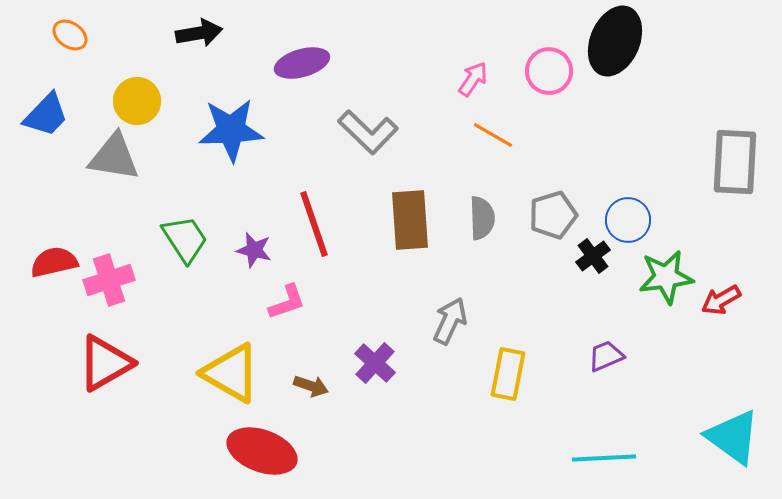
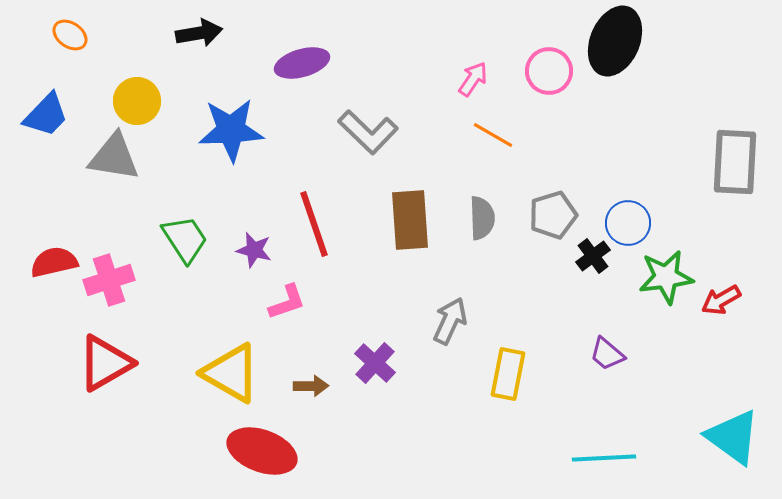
blue circle: moved 3 px down
purple trapezoid: moved 1 px right, 2 px up; rotated 117 degrees counterclockwise
brown arrow: rotated 20 degrees counterclockwise
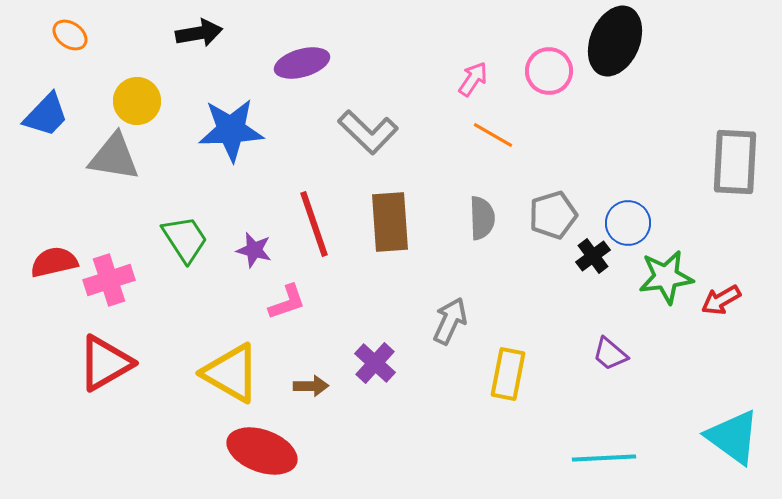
brown rectangle: moved 20 px left, 2 px down
purple trapezoid: moved 3 px right
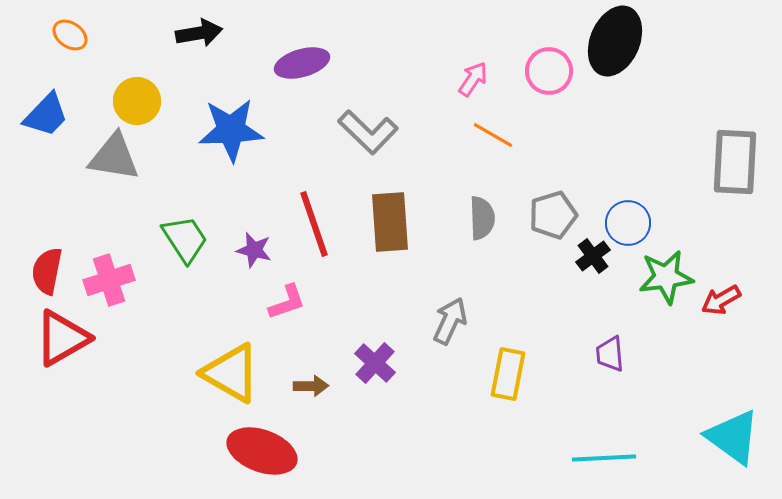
red semicircle: moved 7 px left, 9 px down; rotated 66 degrees counterclockwise
purple trapezoid: rotated 45 degrees clockwise
red triangle: moved 43 px left, 25 px up
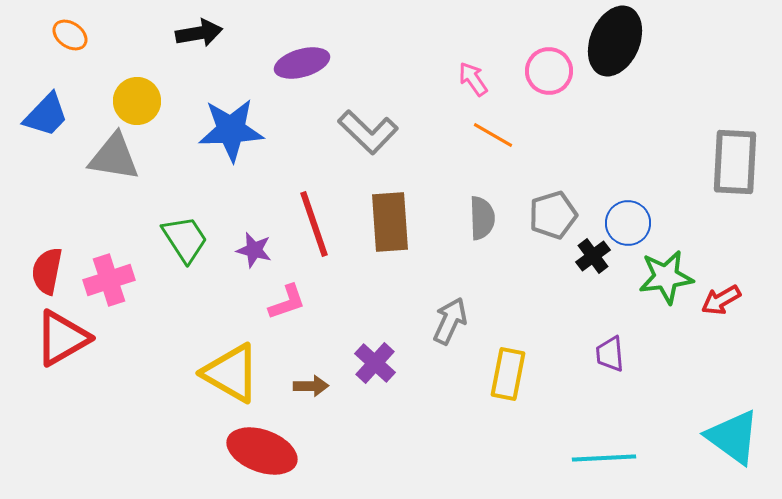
pink arrow: rotated 69 degrees counterclockwise
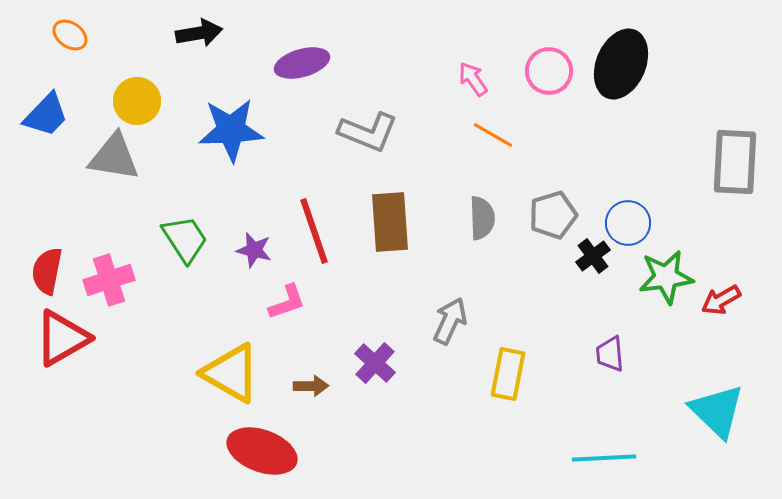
black ellipse: moved 6 px right, 23 px down
gray L-shape: rotated 22 degrees counterclockwise
red line: moved 7 px down
cyan triangle: moved 16 px left, 26 px up; rotated 8 degrees clockwise
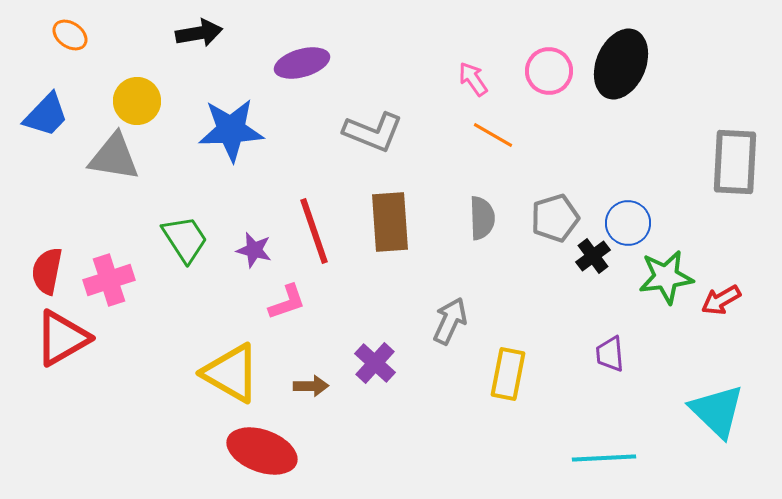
gray L-shape: moved 5 px right
gray pentagon: moved 2 px right, 3 px down
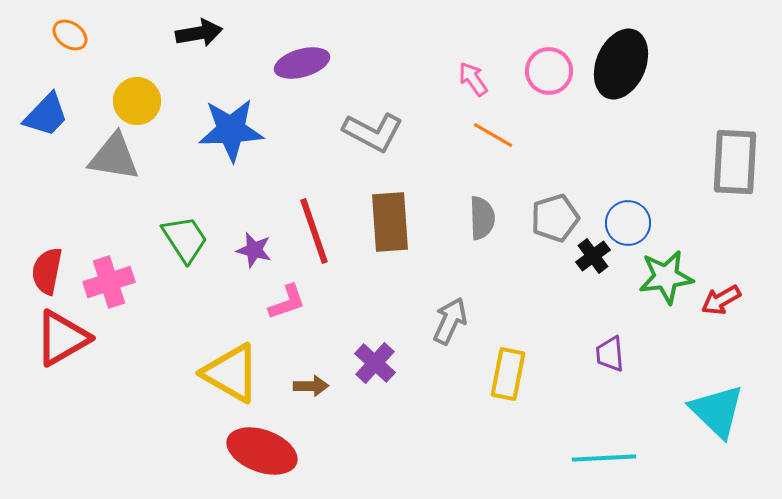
gray L-shape: rotated 6 degrees clockwise
pink cross: moved 2 px down
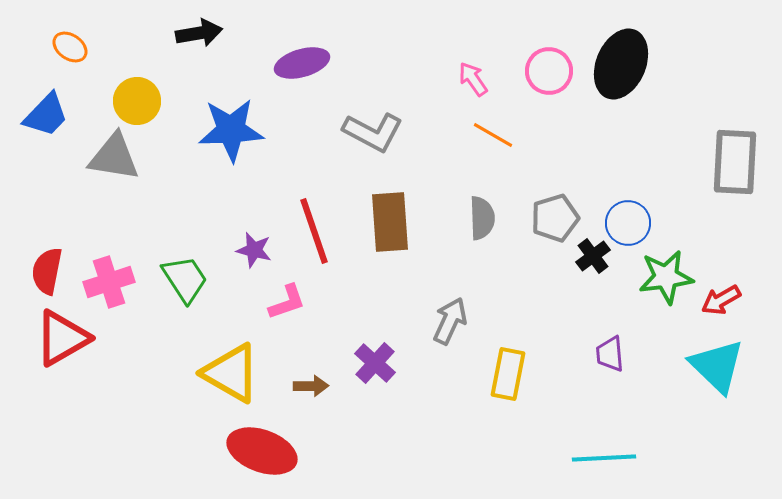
orange ellipse: moved 12 px down
green trapezoid: moved 40 px down
cyan triangle: moved 45 px up
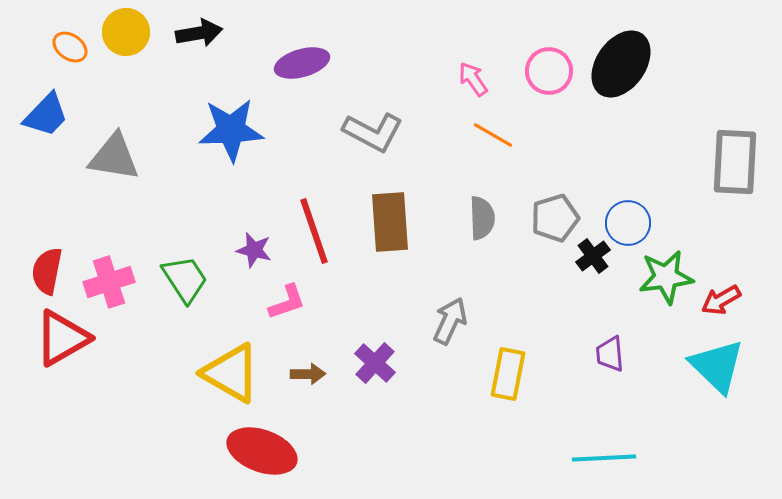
black ellipse: rotated 12 degrees clockwise
yellow circle: moved 11 px left, 69 px up
brown arrow: moved 3 px left, 12 px up
